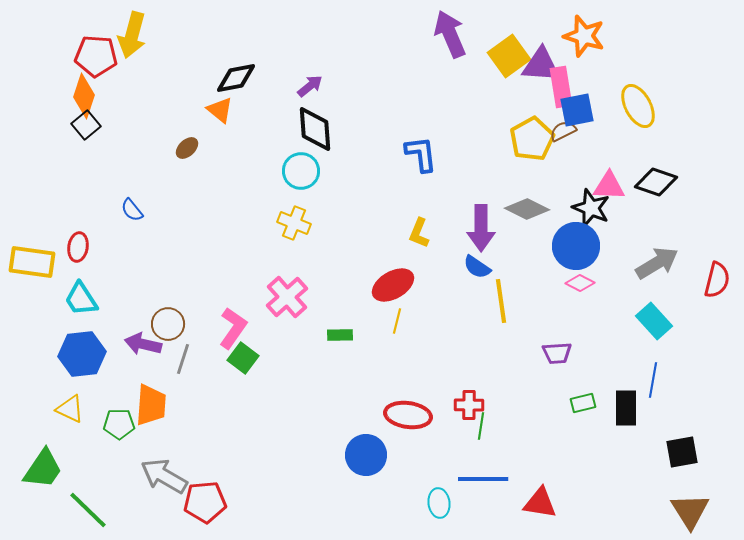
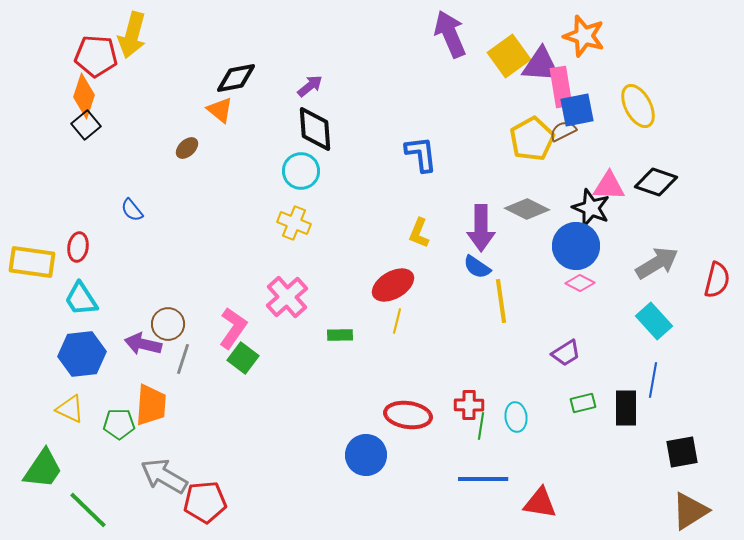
purple trapezoid at (557, 353): moved 9 px right; rotated 28 degrees counterclockwise
cyan ellipse at (439, 503): moved 77 px right, 86 px up
brown triangle at (690, 511): rotated 30 degrees clockwise
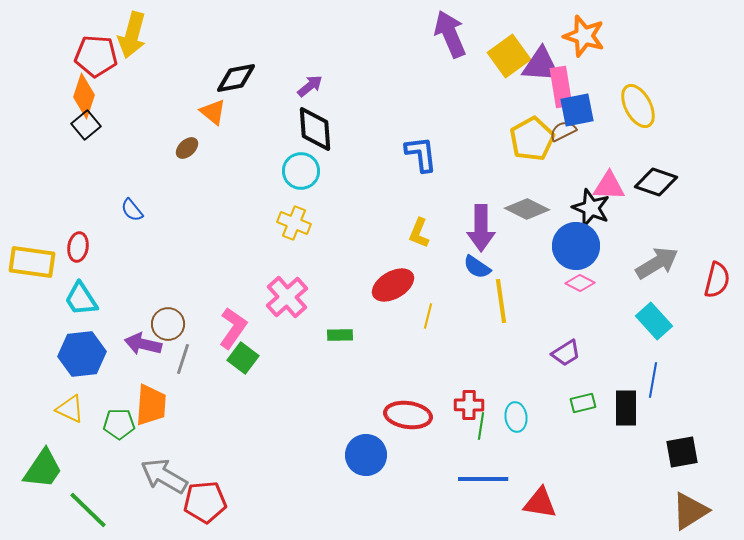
orange triangle at (220, 110): moved 7 px left, 2 px down
yellow line at (397, 321): moved 31 px right, 5 px up
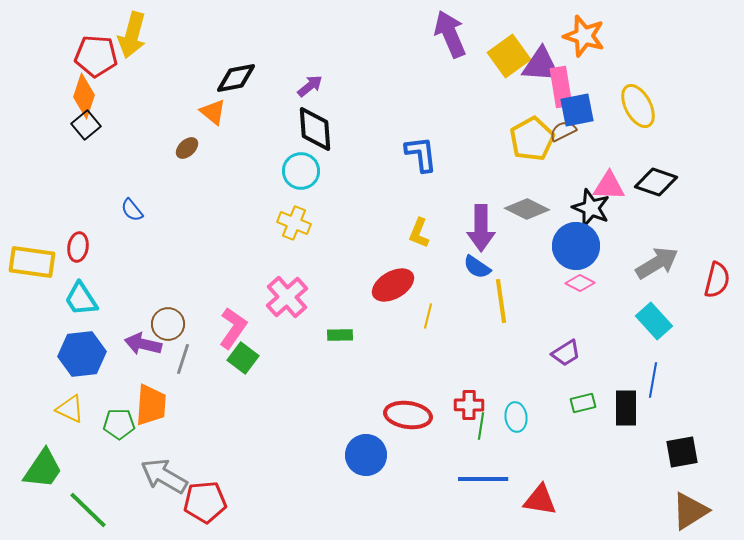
red triangle at (540, 503): moved 3 px up
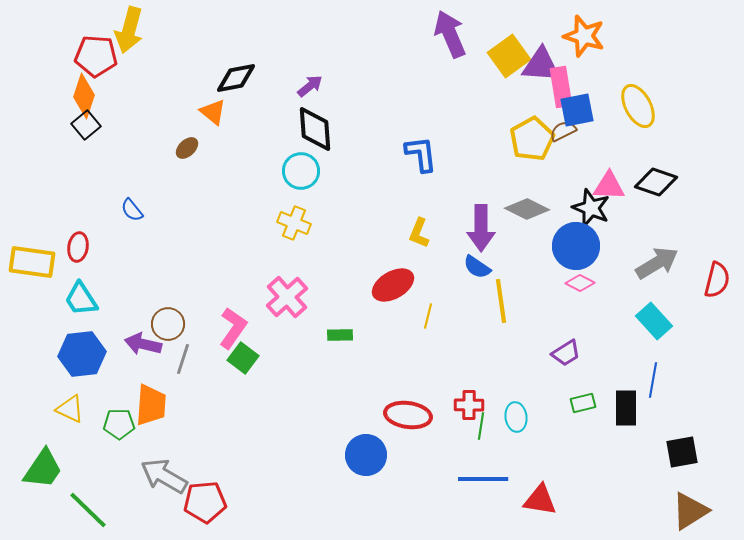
yellow arrow at (132, 35): moved 3 px left, 5 px up
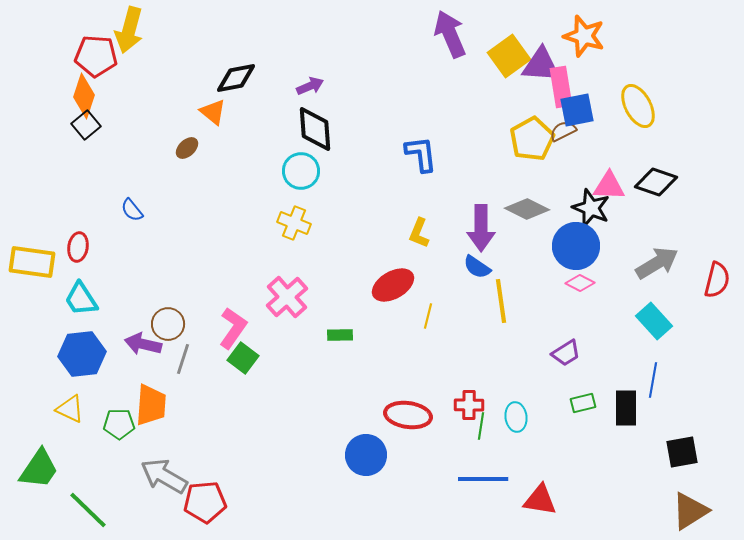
purple arrow at (310, 86): rotated 16 degrees clockwise
green trapezoid at (43, 469): moved 4 px left
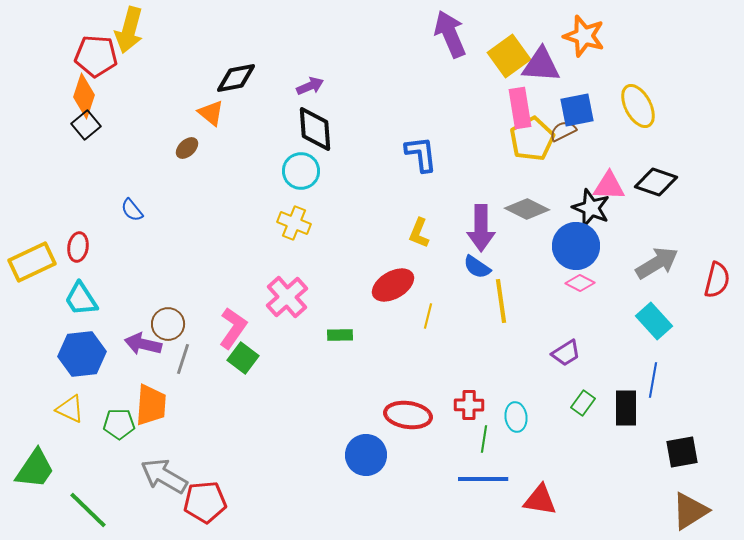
pink rectangle at (561, 87): moved 41 px left, 21 px down
orange triangle at (213, 112): moved 2 px left, 1 px down
yellow rectangle at (32, 262): rotated 33 degrees counterclockwise
green rectangle at (583, 403): rotated 40 degrees counterclockwise
green line at (481, 426): moved 3 px right, 13 px down
green trapezoid at (39, 469): moved 4 px left
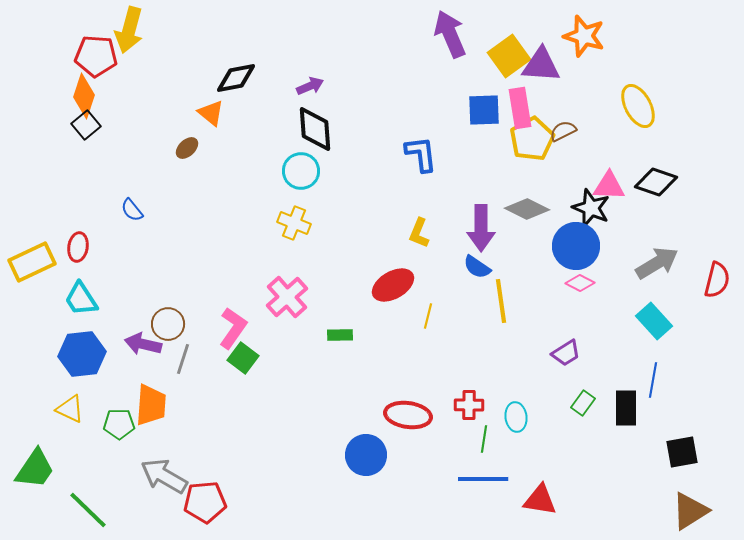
blue square at (577, 110): moved 93 px left; rotated 9 degrees clockwise
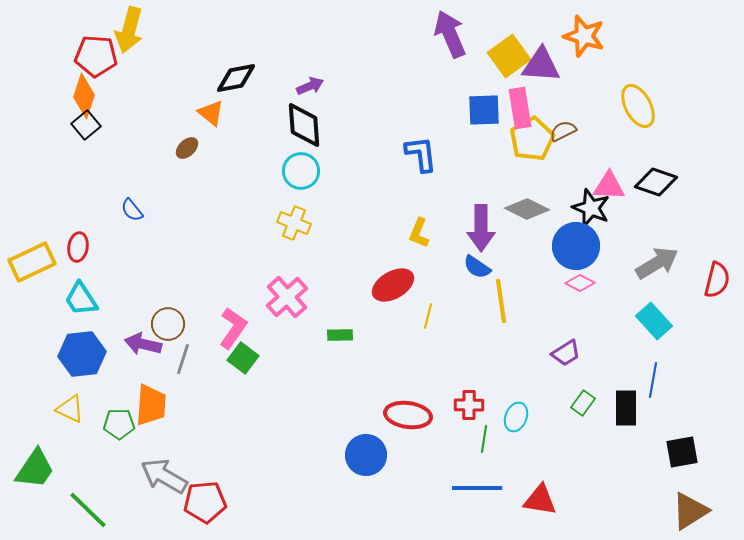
black diamond at (315, 129): moved 11 px left, 4 px up
cyan ellipse at (516, 417): rotated 28 degrees clockwise
blue line at (483, 479): moved 6 px left, 9 px down
